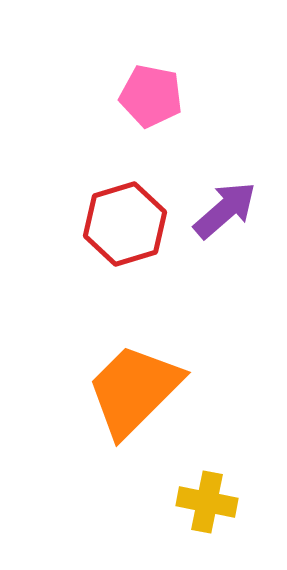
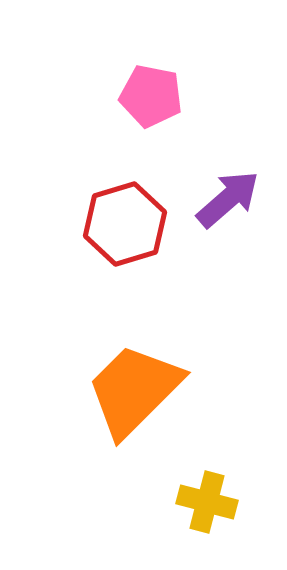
purple arrow: moved 3 px right, 11 px up
yellow cross: rotated 4 degrees clockwise
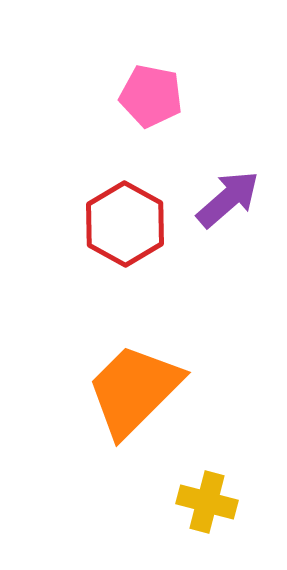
red hexagon: rotated 14 degrees counterclockwise
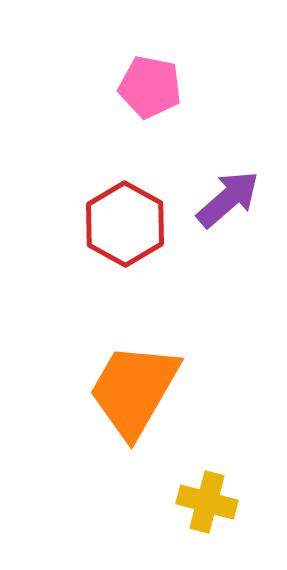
pink pentagon: moved 1 px left, 9 px up
orange trapezoid: rotated 15 degrees counterclockwise
